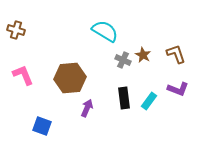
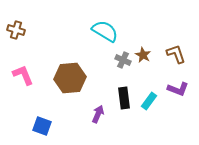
purple arrow: moved 11 px right, 6 px down
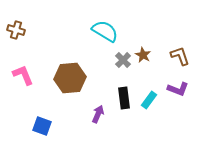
brown L-shape: moved 4 px right, 2 px down
gray cross: rotated 21 degrees clockwise
cyan rectangle: moved 1 px up
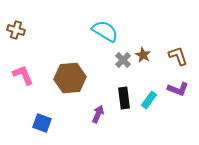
brown L-shape: moved 2 px left
blue square: moved 3 px up
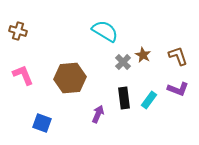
brown cross: moved 2 px right, 1 px down
gray cross: moved 2 px down
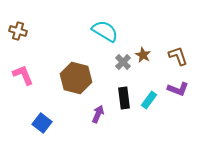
brown hexagon: moved 6 px right; rotated 20 degrees clockwise
blue square: rotated 18 degrees clockwise
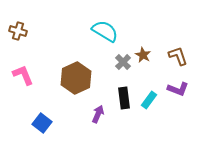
brown hexagon: rotated 20 degrees clockwise
